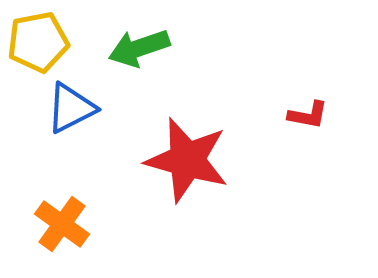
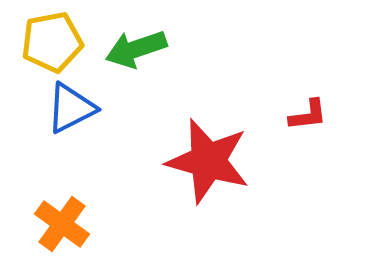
yellow pentagon: moved 14 px right
green arrow: moved 3 px left, 1 px down
red L-shape: rotated 18 degrees counterclockwise
red star: moved 21 px right, 1 px down
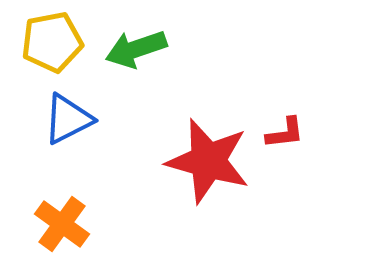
blue triangle: moved 3 px left, 11 px down
red L-shape: moved 23 px left, 18 px down
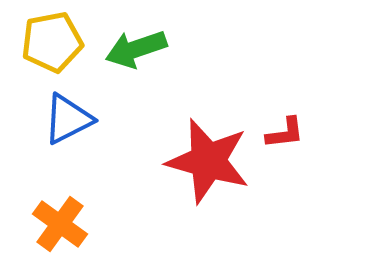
orange cross: moved 2 px left
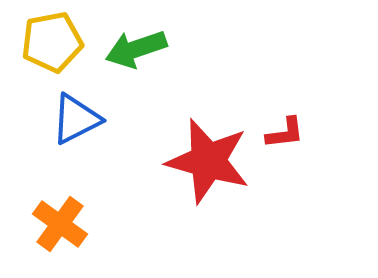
blue triangle: moved 8 px right
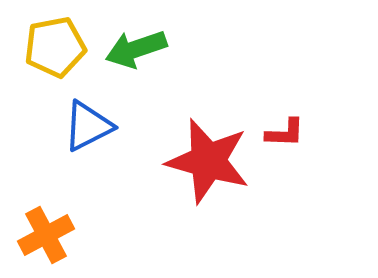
yellow pentagon: moved 3 px right, 5 px down
blue triangle: moved 12 px right, 7 px down
red L-shape: rotated 9 degrees clockwise
orange cross: moved 14 px left, 11 px down; rotated 26 degrees clockwise
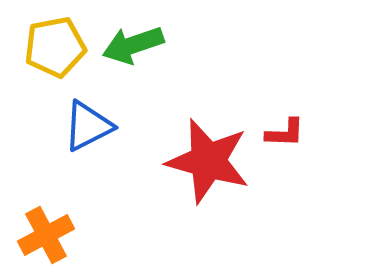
green arrow: moved 3 px left, 4 px up
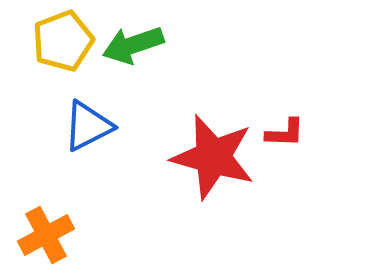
yellow pentagon: moved 8 px right, 6 px up; rotated 10 degrees counterclockwise
red star: moved 5 px right, 4 px up
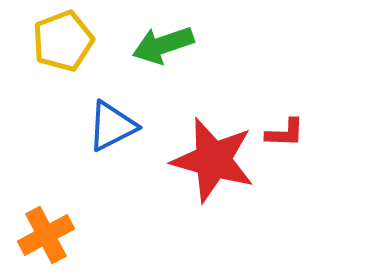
green arrow: moved 30 px right
blue triangle: moved 24 px right
red star: moved 3 px down
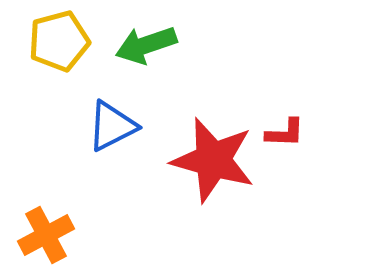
yellow pentagon: moved 4 px left; rotated 6 degrees clockwise
green arrow: moved 17 px left
